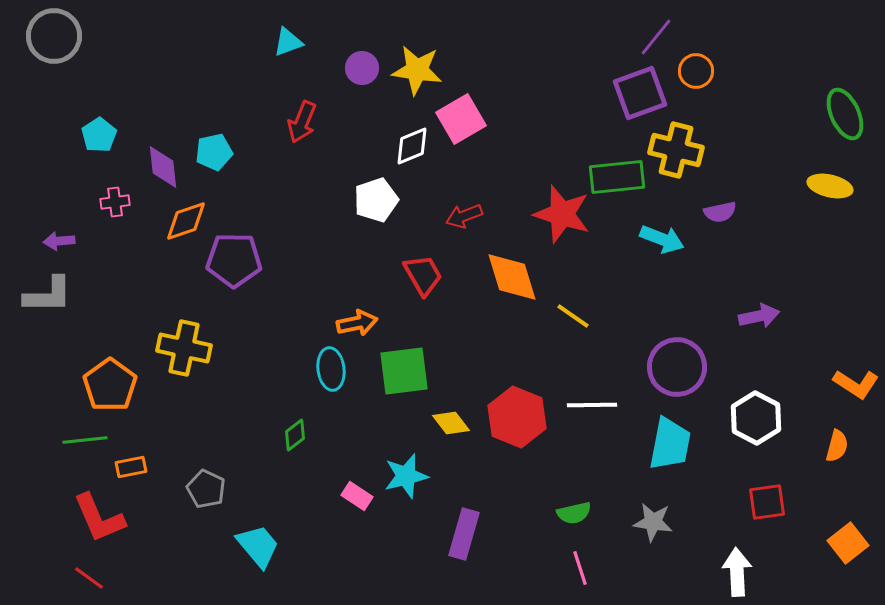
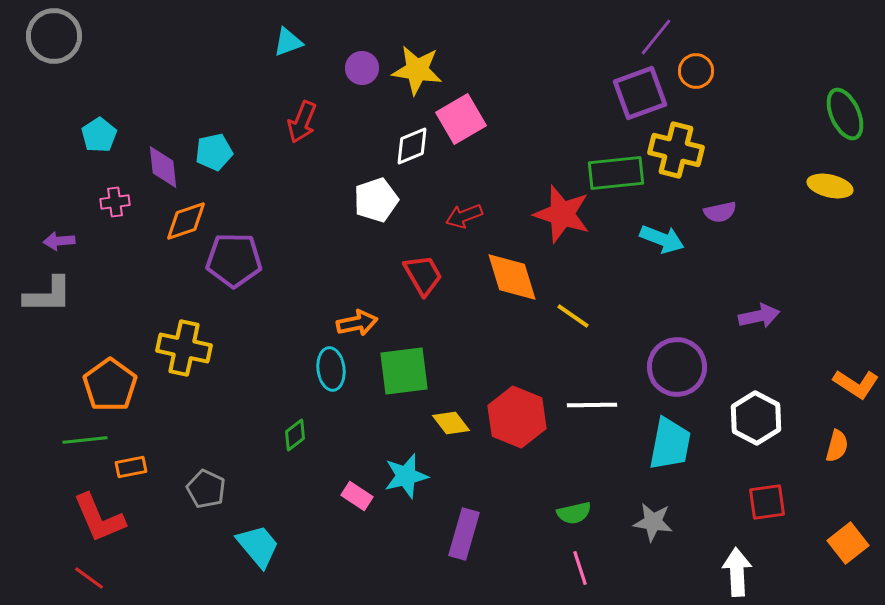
green rectangle at (617, 177): moved 1 px left, 4 px up
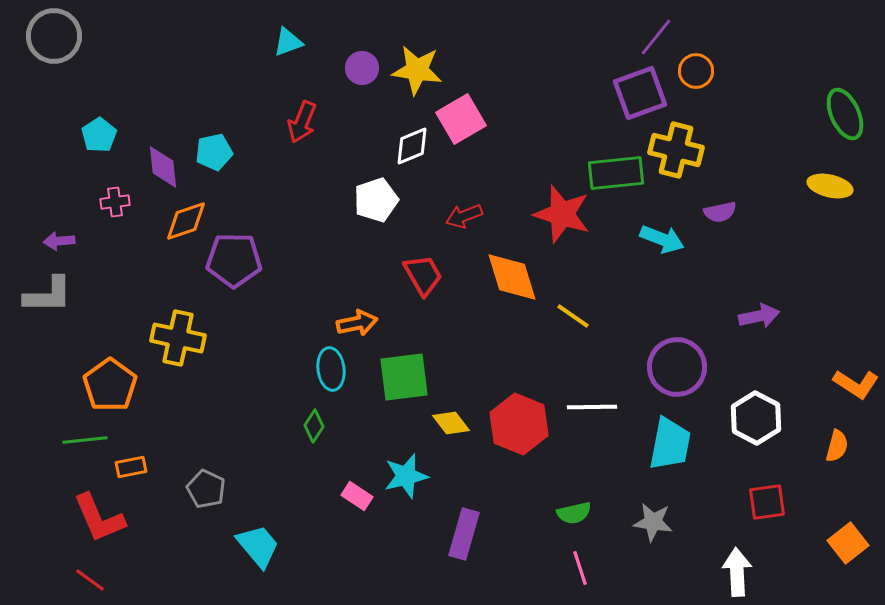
yellow cross at (184, 348): moved 6 px left, 10 px up
green square at (404, 371): moved 6 px down
white line at (592, 405): moved 2 px down
red hexagon at (517, 417): moved 2 px right, 7 px down
green diamond at (295, 435): moved 19 px right, 9 px up; rotated 20 degrees counterclockwise
red line at (89, 578): moved 1 px right, 2 px down
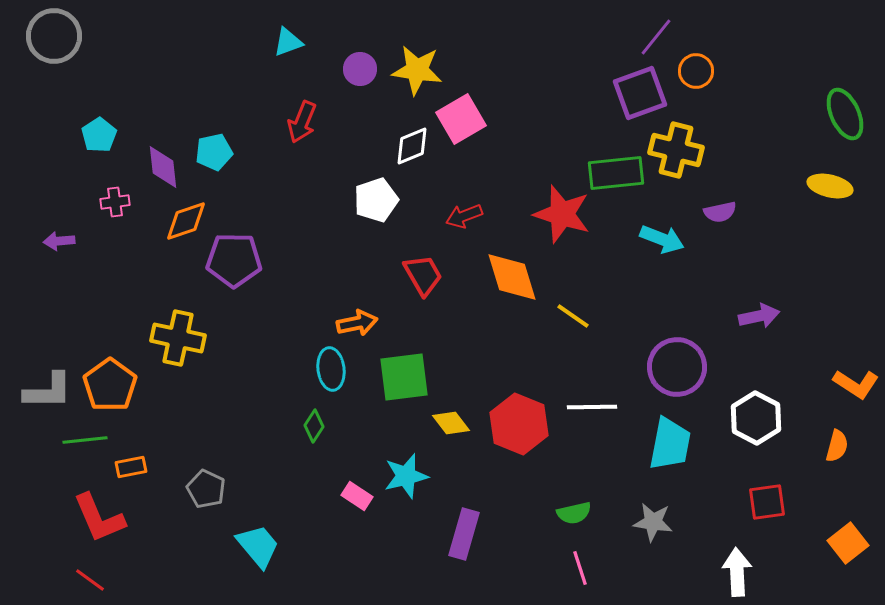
purple circle at (362, 68): moved 2 px left, 1 px down
gray L-shape at (48, 295): moved 96 px down
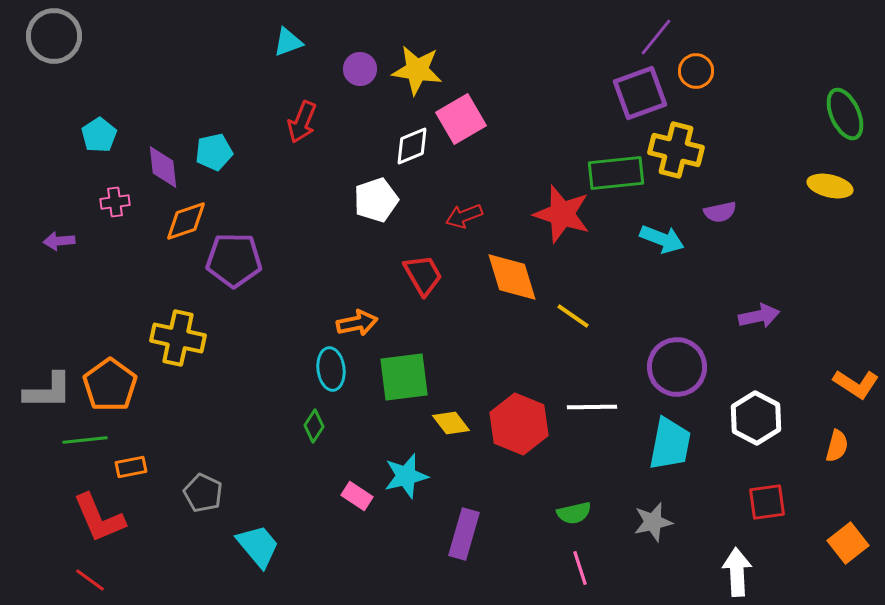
gray pentagon at (206, 489): moved 3 px left, 4 px down
gray star at (653, 522): rotated 21 degrees counterclockwise
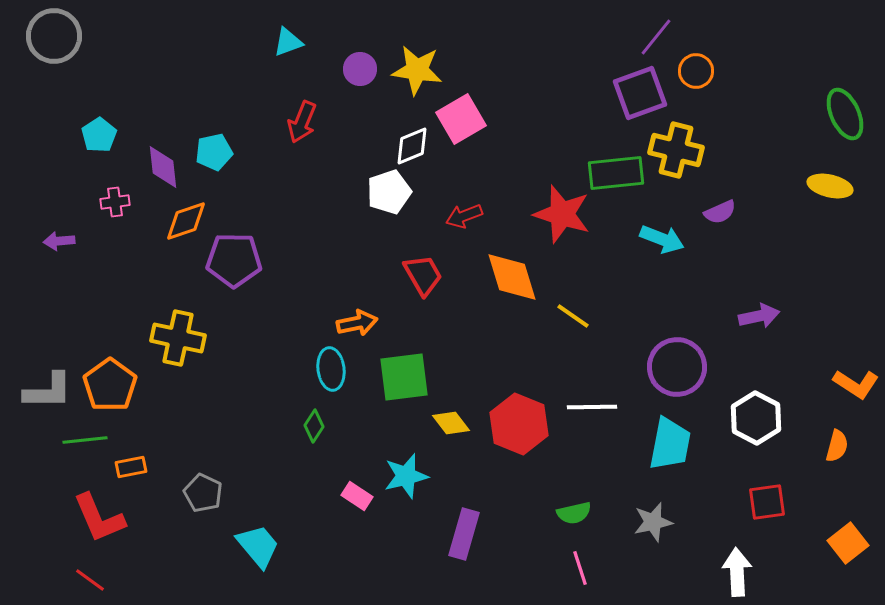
white pentagon at (376, 200): moved 13 px right, 8 px up
purple semicircle at (720, 212): rotated 12 degrees counterclockwise
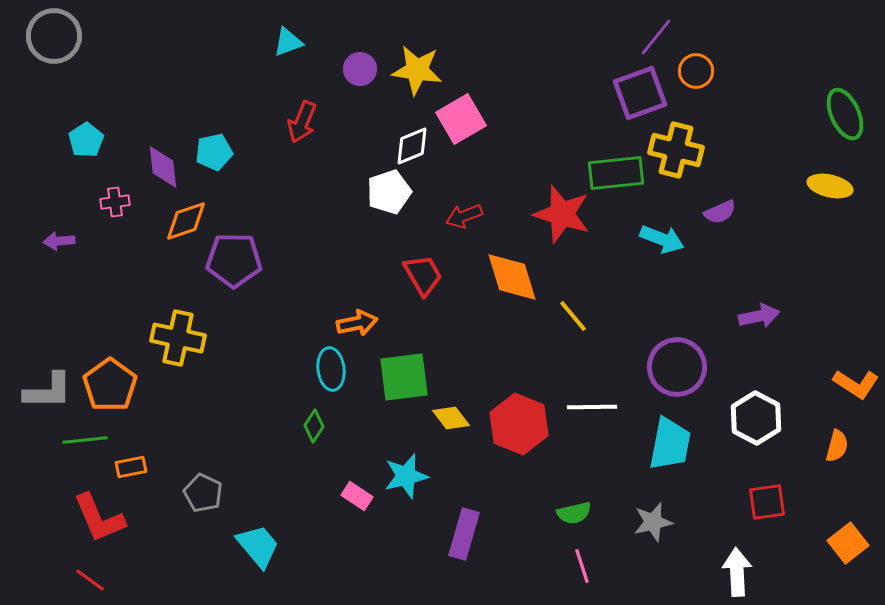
cyan pentagon at (99, 135): moved 13 px left, 5 px down
yellow line at (573, 316): rotated 15 degrees clockwise
yellow diamond at (451, 423): moved 5 px up
pink line at (580, 568): moved 2 px right, 2 px up
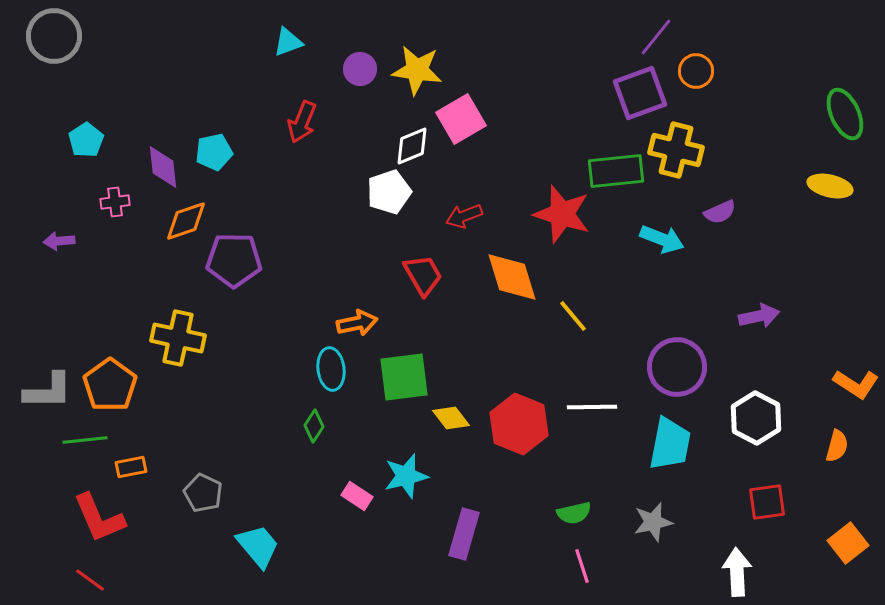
green rectangle at (616, 173): moved 2 px up
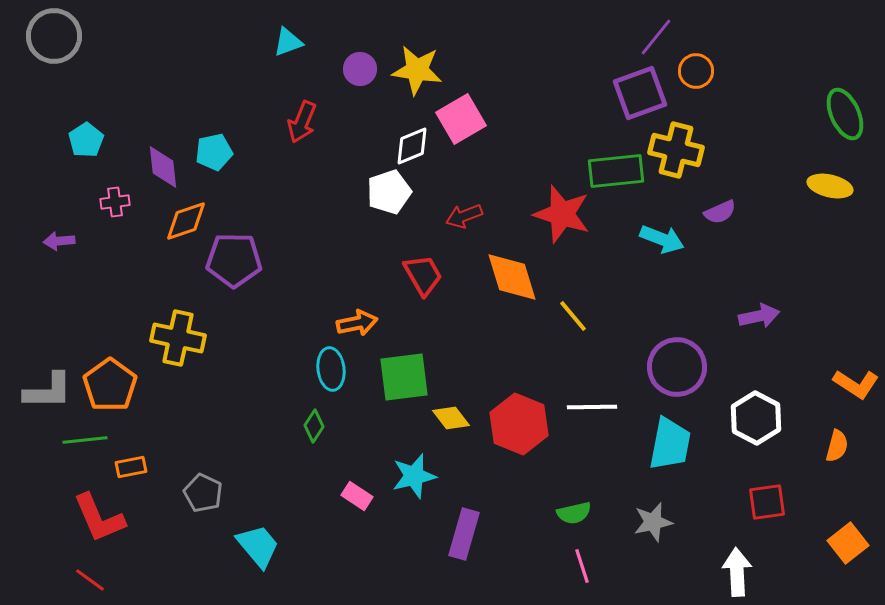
cyan star at (406, 476): moved 8 px right
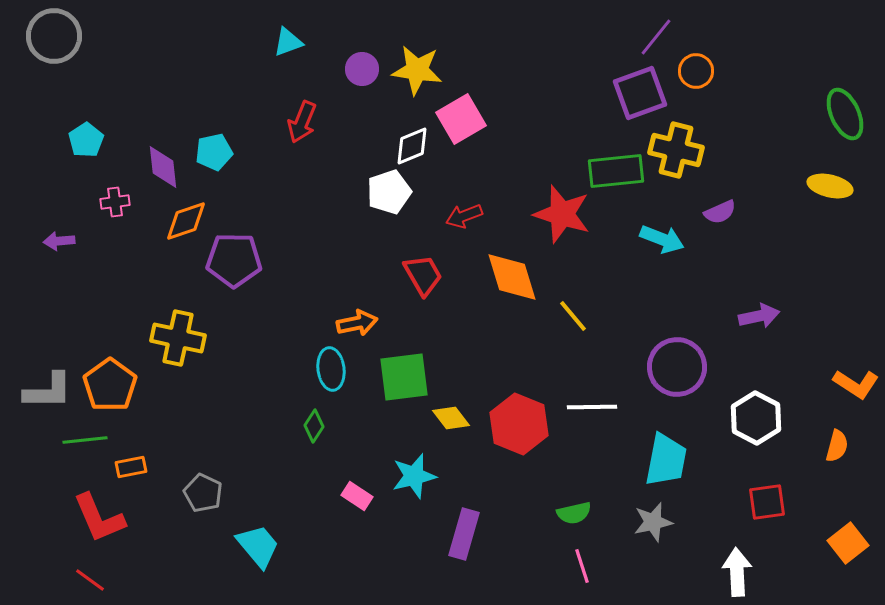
purple circle at (360, 69): moved 2 px right
cyan trapezoid at (670, 444): moved 4 px left, 16 px down
